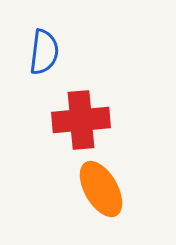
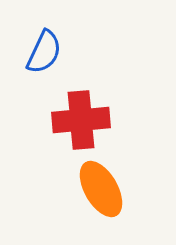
blue semicircle: rotated 18 degrees clockwise
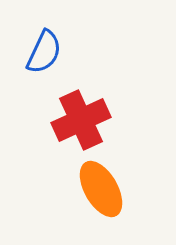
red cross: rotated 20 degrees counterclockwise
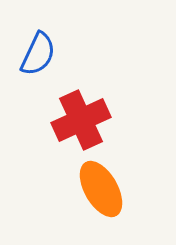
blue semicircle: moved 6 px left, 2 px down
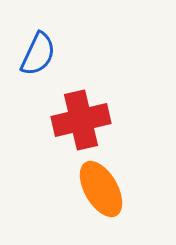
red cross: rotated 12 degrees clockwise
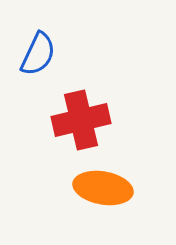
orange ellipse: moved 2 px right, 1 px up; rotated 50 degrees counterclockwise
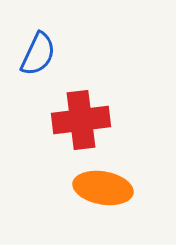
red cross: rotated 6 degrees clockwise
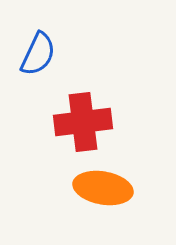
red cross: moved 2 px right, 2 px down
